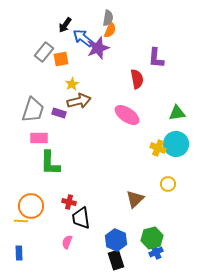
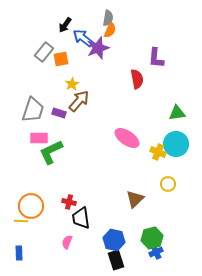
brown arrow: rotated 35 degrees counterclockwise
pink ellipse: moved 23 px down
yellow cross: moved 4 px down
green L-shape: moved 1 px right, 11 px up; rotated 64 degrees clockwise
blue hexagon: moved 2 px left; rotated 10 degrees counterclockwise
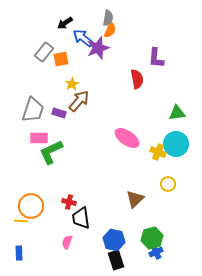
black arrow: moved 2 px up; rotated 21 degrees clockwise
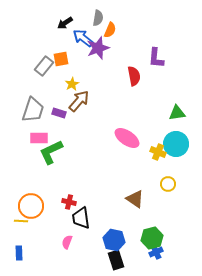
gray semicircle: moved 10 px left
gray rectangle: moved 14 px down
red semicircle: moved 3 px left, 3 px up
brown triangle: rotated 42 degrees counterclockwise
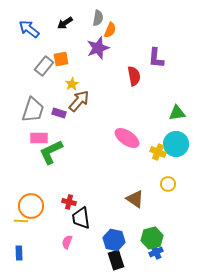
blue arrow: moved 54 px left, 9 px up
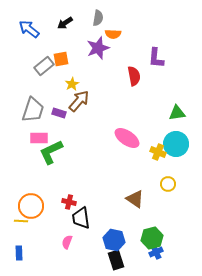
orange semicircle: moved 3 px right, 4 px down; rotated 70 degrees clockwise
gray rectangle: rotated 12 degrees clockwise
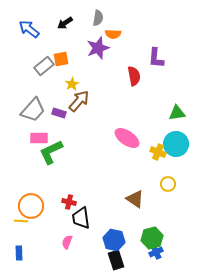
gray trapezoid: rotated 24 degrees clockwise
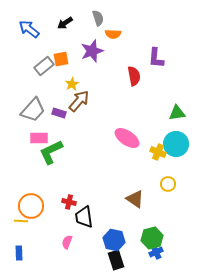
gray semicircle: rotated 28 degrees counterclockwise
purple star: moved 6 px left, 3 px down
black trapezoid: moved 3 px right, 1 px up
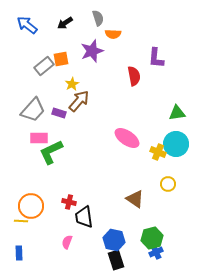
blue arrow: moved 2 px left, 4 px up
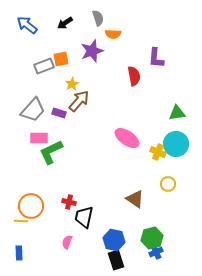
gray rectangle: rotated 18 degrees clockwise
black trapezoid: rotated 20 degrees clockwise
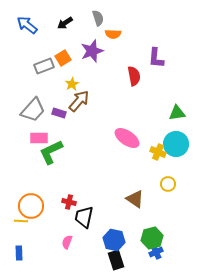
orange square: moved 2 px right, 1 px up; rotated 21 degrees counterclockwise
